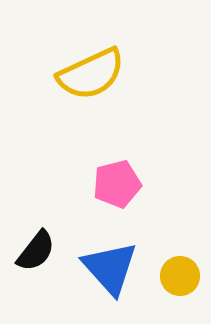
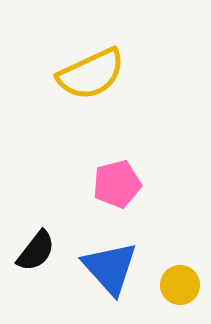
yellow circle: moved 9 px down
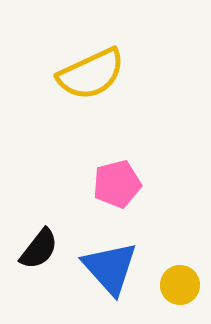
black semicircle: moved 3 px right, 2 px up
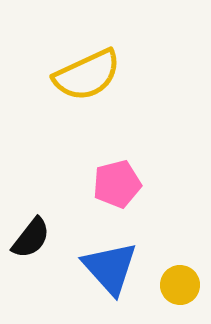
yellow semicircle: moved 4 px left, 1 px down
black semicircle: moved 8 px left, 11 px up
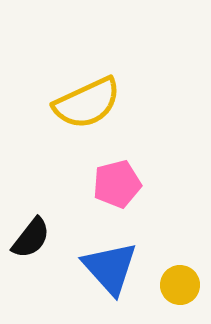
yellow semicircle: moved 28 px down
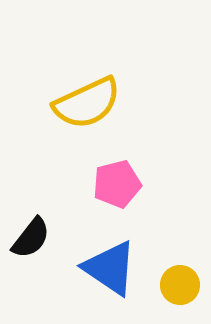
blue triangle: rotated 14 degrees counterclockwise
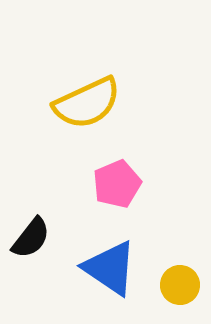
pink pentagon: rotated 9 degrees counterclockwise
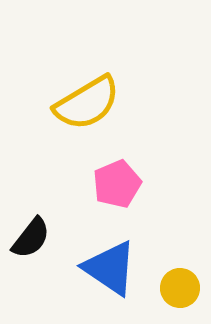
yellow semicircle: rotated 6 degrees counterclockwise
yellow circle: moved 3 px down
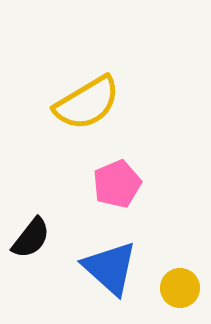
blue triangle: rotated 8 degrees clockwise
